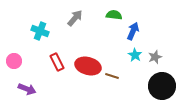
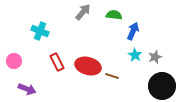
gray arrow: moved 8 px right, 6 px up
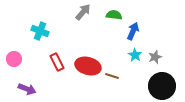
pink circle: moved 2 px up
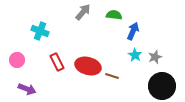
pink circle: moved 3 px right, 1 px down
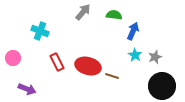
pink circle: moved 4 px left, 2 px up
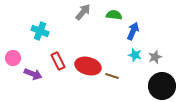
cyan star: rotated 16 degrees counterclockwise
red rectangle: moved 1 px right, 1 px up
purple arrow: moved 6 px right, 15 px up
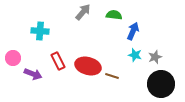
cyan cross: rotated 18 degrees counterclockwise
black circle: moved 1 px left, 2 px up
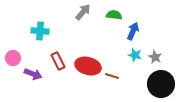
gray star: rotated 24 degrees counterclockwise
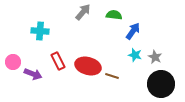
blue arrow: rotated 12 degrees clockwise
pink circle: moved 4 px down
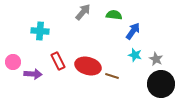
gray star: moved 1 px right, 2 px down
purple arrow: rotated 18 degrees counterclockwise
